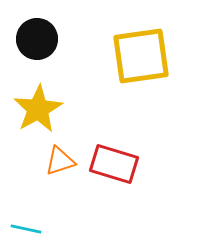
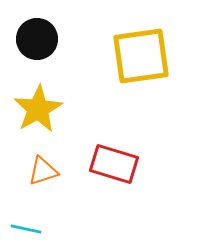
orange triangle: moved 17 px left, 10 px down
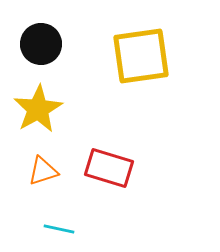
black circle: moved 4 px right, 5 px down
red rectangle: moved 5 px left, 4 px down
cyan line: moved 33 px right
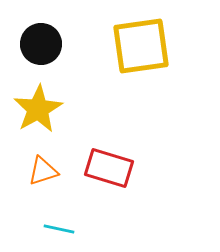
yellow square: moved 10 px up
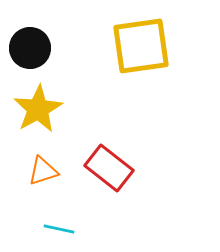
black circle: moved 11 px left, 4 px down
red rectangle: rotated 21 degrees clockwise
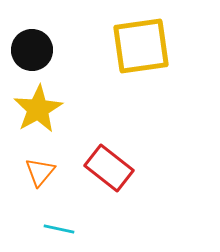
black circle: moved 2 px right, 2 px down
orange triangle: moved 3 px left, 1 px down; rotated 32 degrees counterclockwise
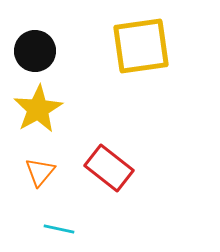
black circle: moved 3 px right, 1 px down
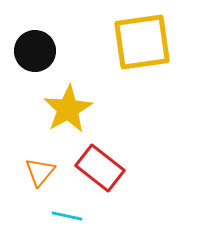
yellow square: moved 1 px right, 4 px up
yellow star: moved 30 px right
red rectangle: moved 9 px left
cyan line: moved 8 px right, 13 px up
